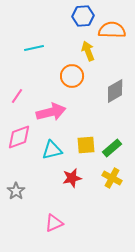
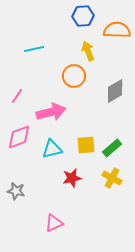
orange semicircle: moved 5 px right
cyan line: moved 1 px down
orange circle: moved 2 px right
cyan triangle: moved 1 px up
gray star: rotated 24 degrees counterclockwise
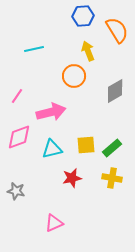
orange semicircle: rotated 56 degrees clockwise
yellow cross: rotated 18 degrees counterclockwise
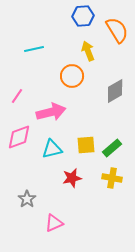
orange circle: moved 2 px left
gray star: moved 11 px right, 8 px down; rotated 24 degrees clockwise
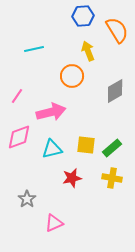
yellow square: rotated 12 degrees clockwise
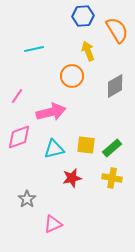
gray diamond: moved 5 px up
cyan triangle: moved 2 px right
pink triangle: moved 1 px left, 1 px down
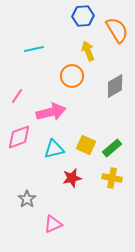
yellow square: rotated 18 degrees clockwise
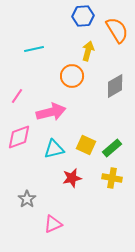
yellow arrow: rotated 36 degrees clockwise
